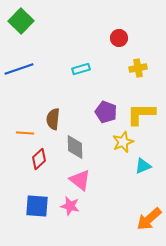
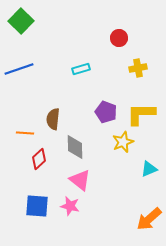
cyan triangle: moved 6 px right, 3 px down
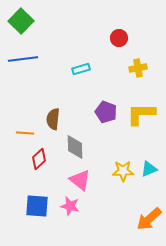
blue line: moved 4 px right, 10 px up; rotated 12 degrees clockwise
yellow star: moved 29 px down; rotated 20 degrees clockwise
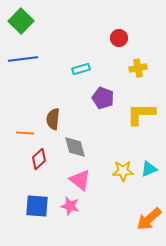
purple pentagon: moved 3 px left, 14 px up
gray diamond: rotated 15 degrees counterclockwise
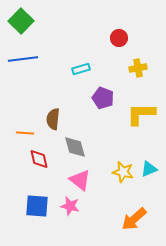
red diamond: rotated 60 degrees counterclockwise
yellow star: moved 1 px down; rotated 15 degrees clockwise
orange arrow: moved 15 px left
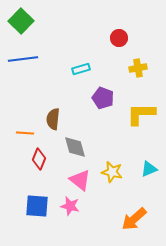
red diamond: rotated 35 degrees clockwise
yellow star: moved 11 px left
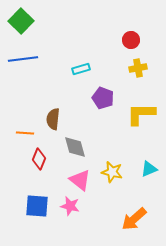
red circle: moved 12 px right, 2 px down
